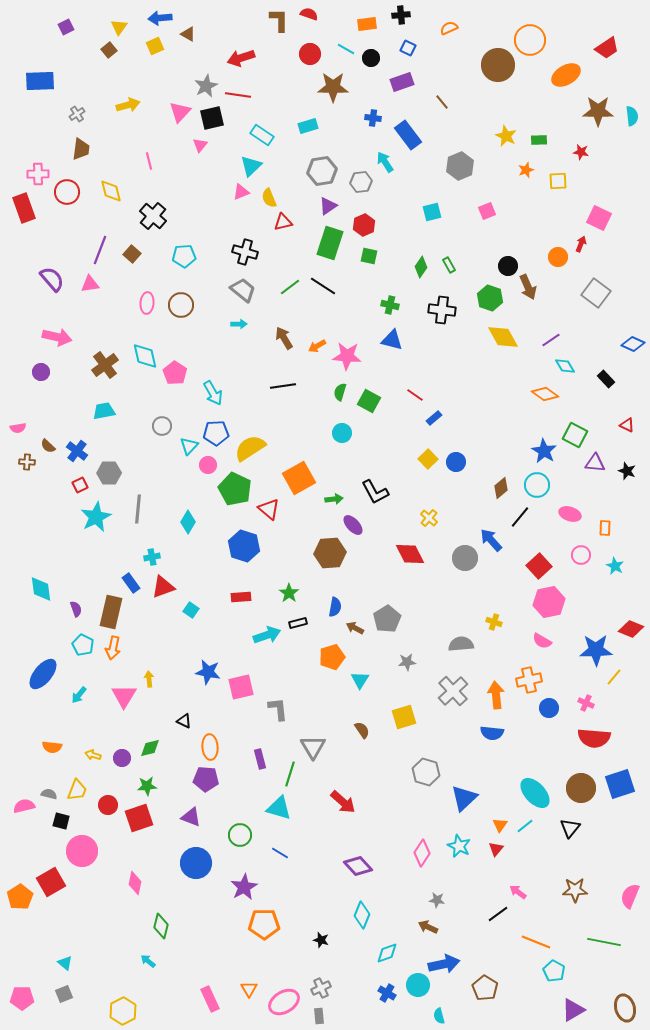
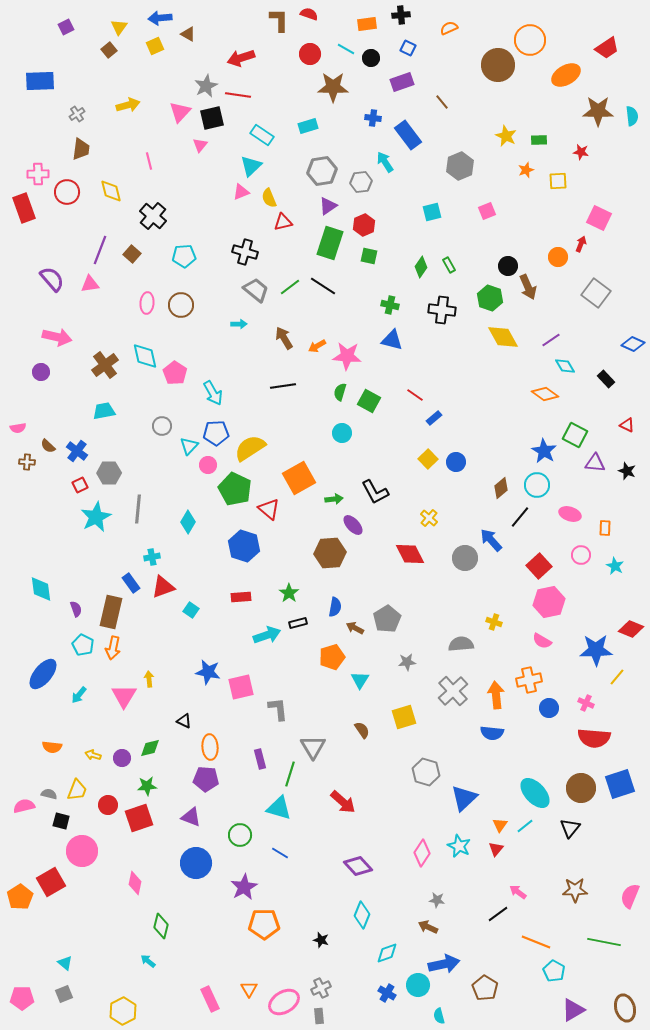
gray trapezoid at (243, 290): moved 13 px right
yellow line at (614, 677): moved 3 px right
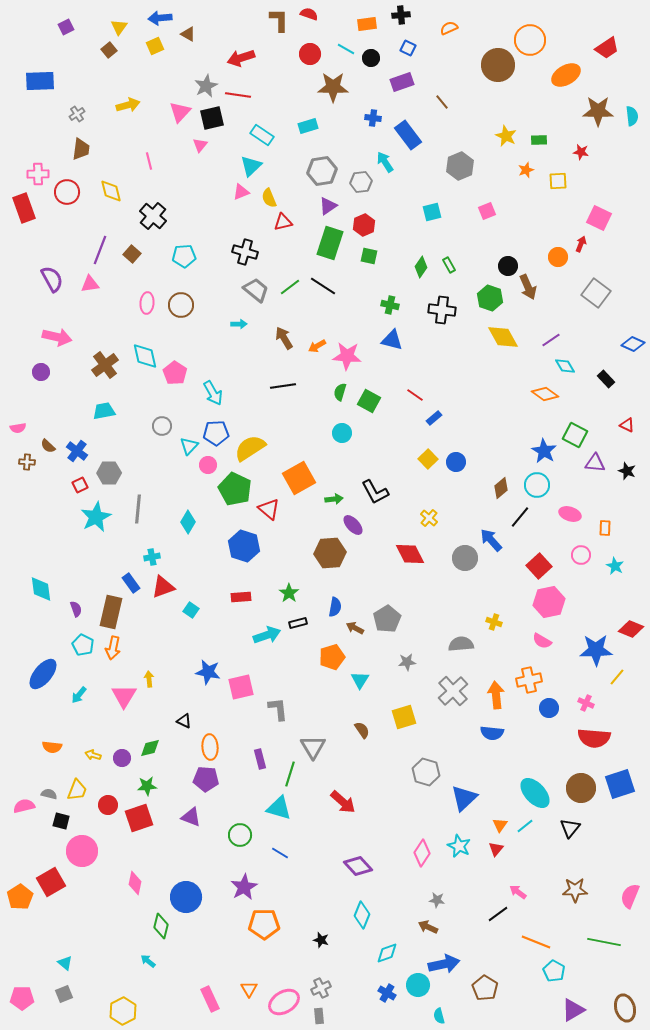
purple semicircle at (52, 279): rotated 12 degrees clockwise
blue circle at (196, 863): moved 10 px left, 34 px down
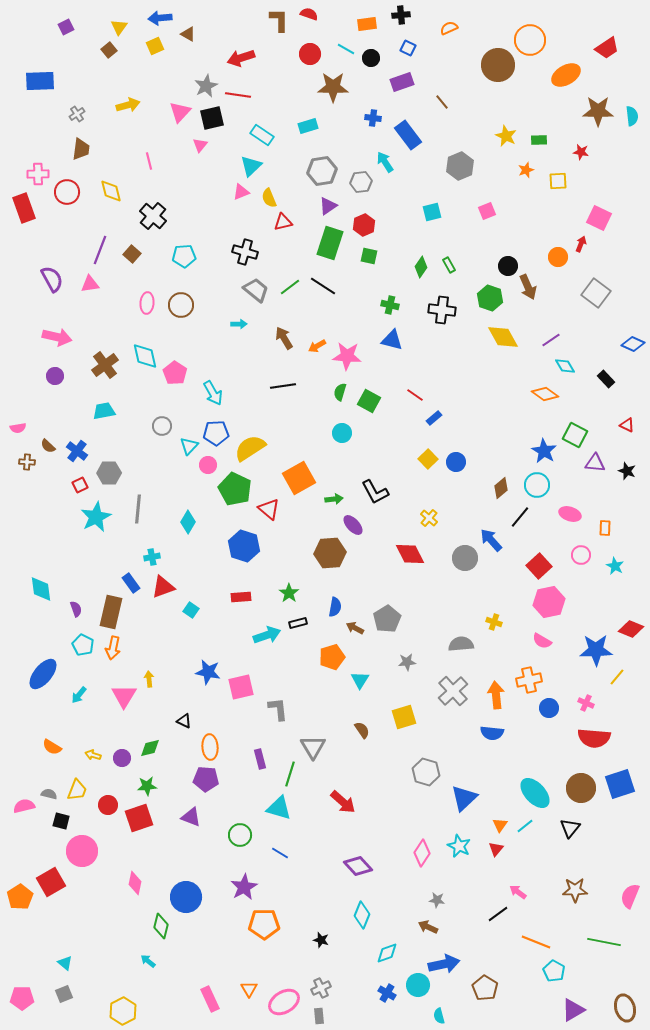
purple circle at (41, 372): moved 14 px right, 4 px down
orange semicircle at (52, 747): rotated 24 degrees clockwise
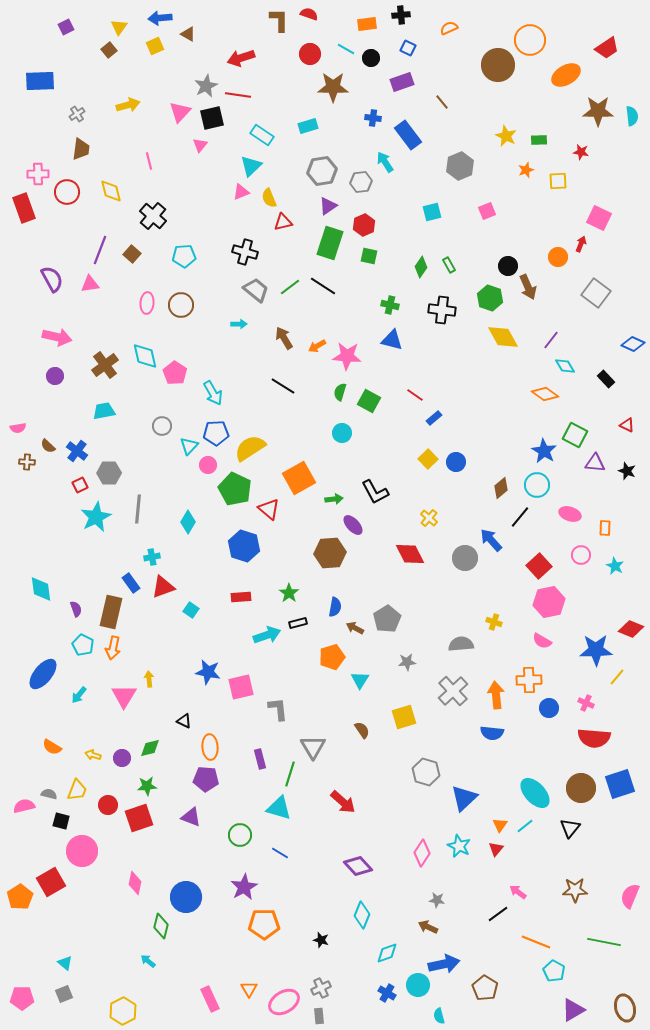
purple line at (551, 340): rotated 18 degrees counterclockwise
black line at (283, 386): rotated 40 degrees clockwise
orange cross at (529, 680): rotated 10 degrees clockwise
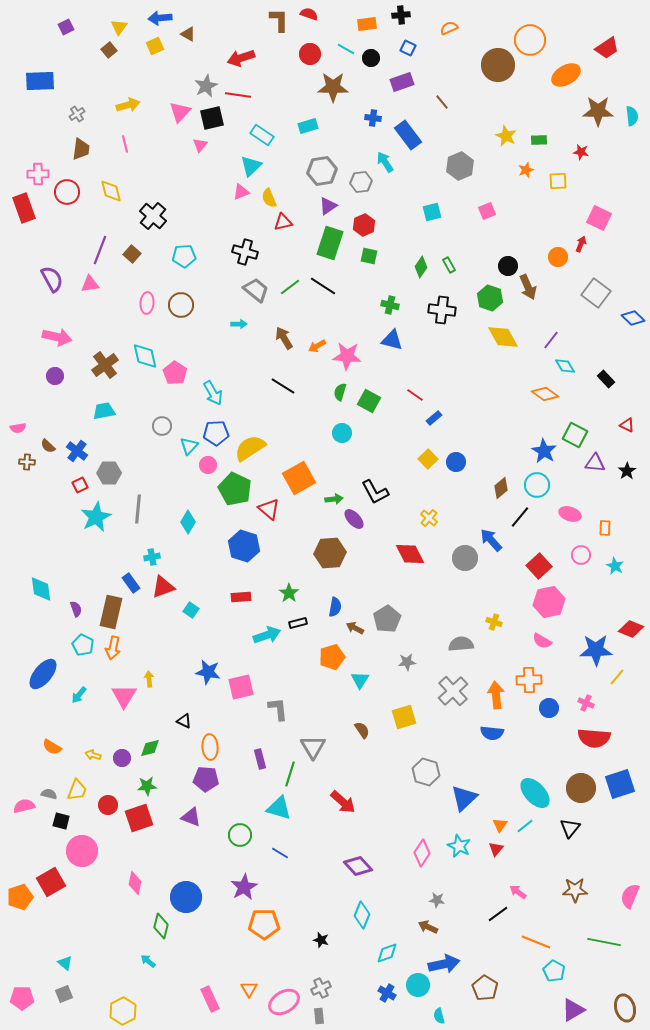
pink line at (149, 161): moved 24 px left, 17 px up
blue diamond at (633, 344): moved 26 px up; rotated 20 degrees clockwise
black star at (627, 471): rotated 18 degrees clockwise
purple ellipse at (353, 525): moved 1 px right, 6 px up
orange pentagon at (20, 897): rotated 15 degrees clockwise
